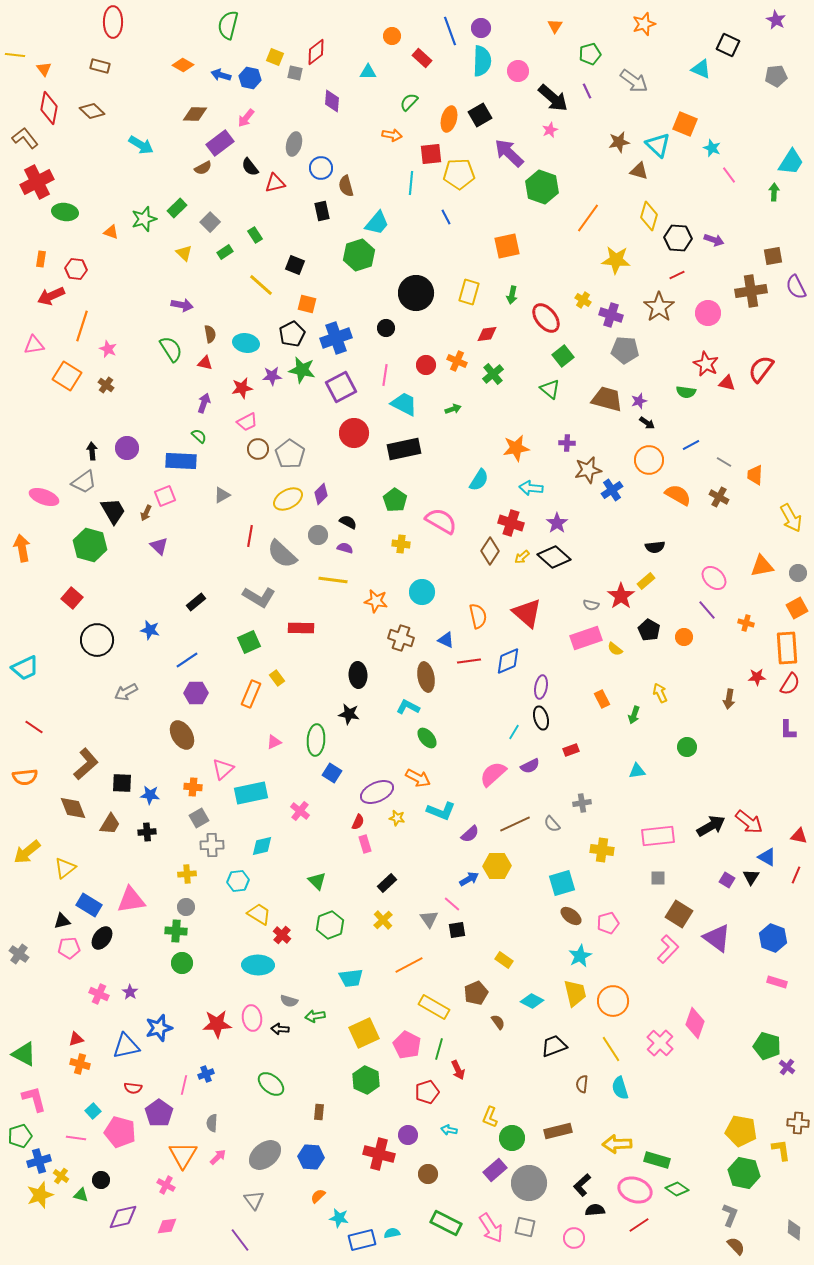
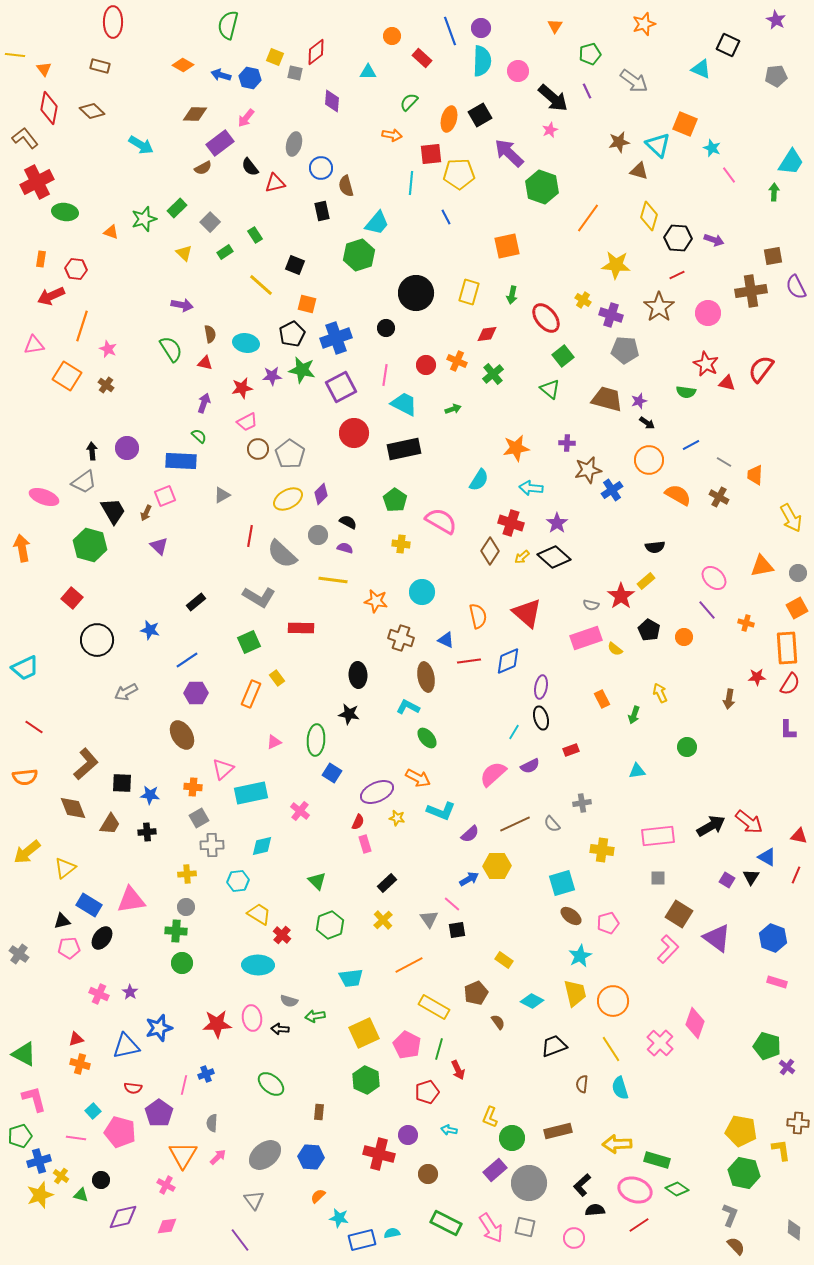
yellow star at (616, 260): moved 5 px down
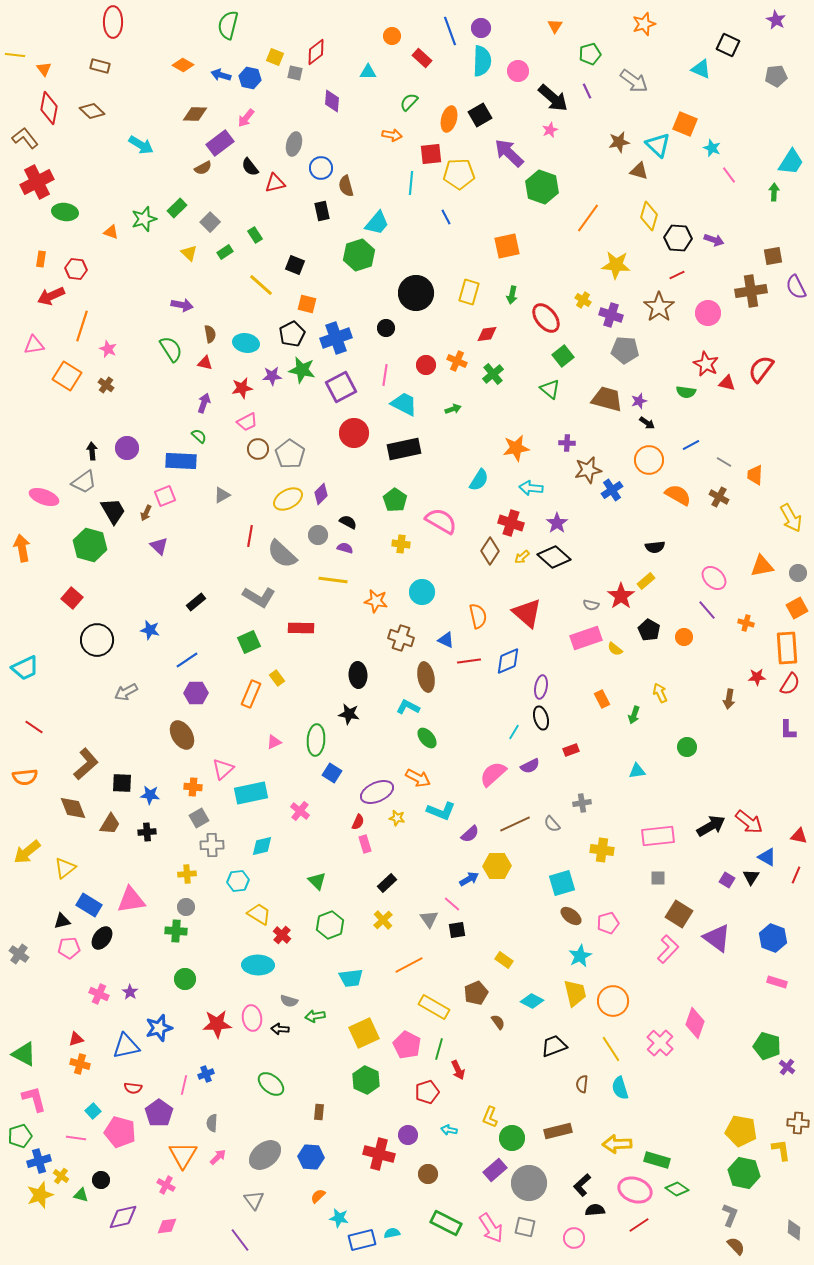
yellow triangle at (184, 253): moved 5 px right
green circle at (182, 963): moved 3 px right, 16 px down
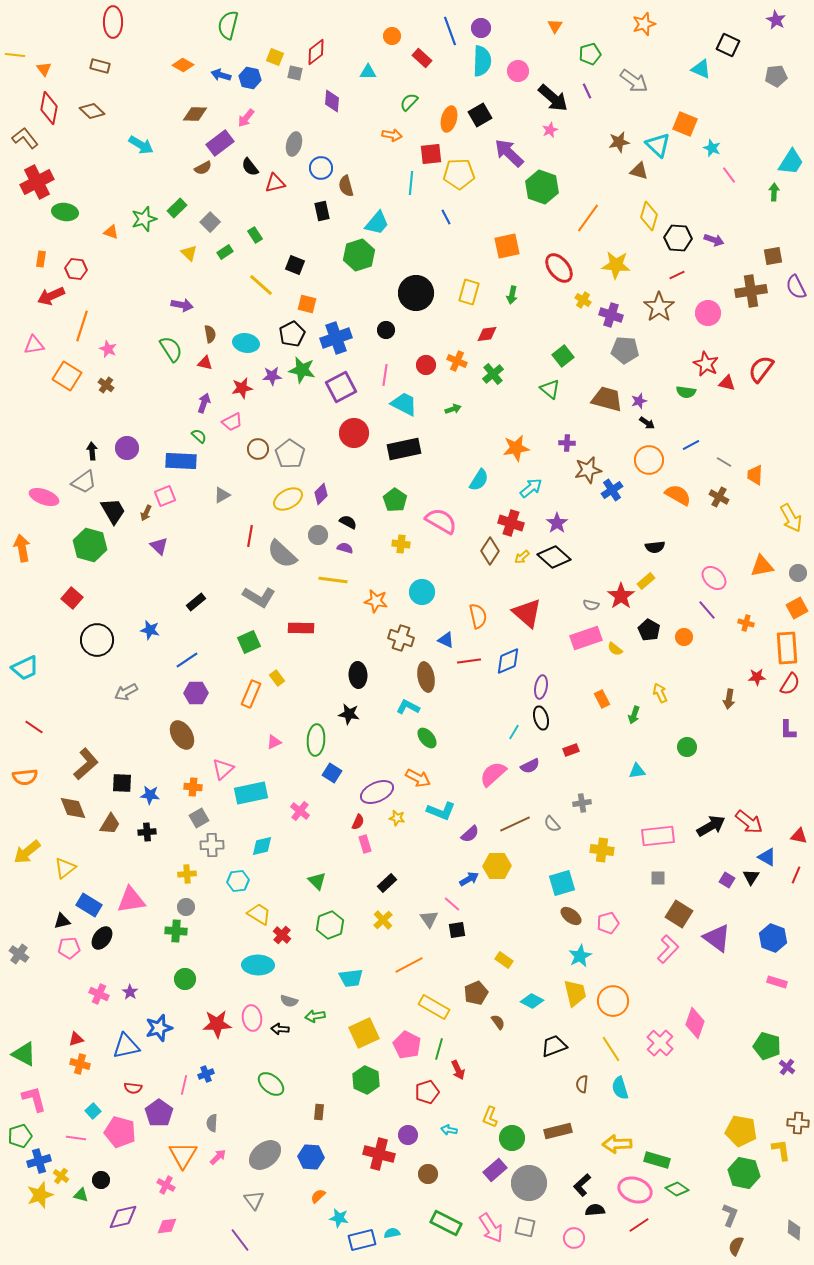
red ellipse at (546, 318): moved 13 px right, 50 px up
black circle at (386, 328): moved 2 px down
pink trapezoid at (247, 422): moved 15 px left
cyan arrow at (531, 488): rotated 135 degrees clockwise
brown semicircle at (736, 1246): rotated 114 degrees counterclockwise
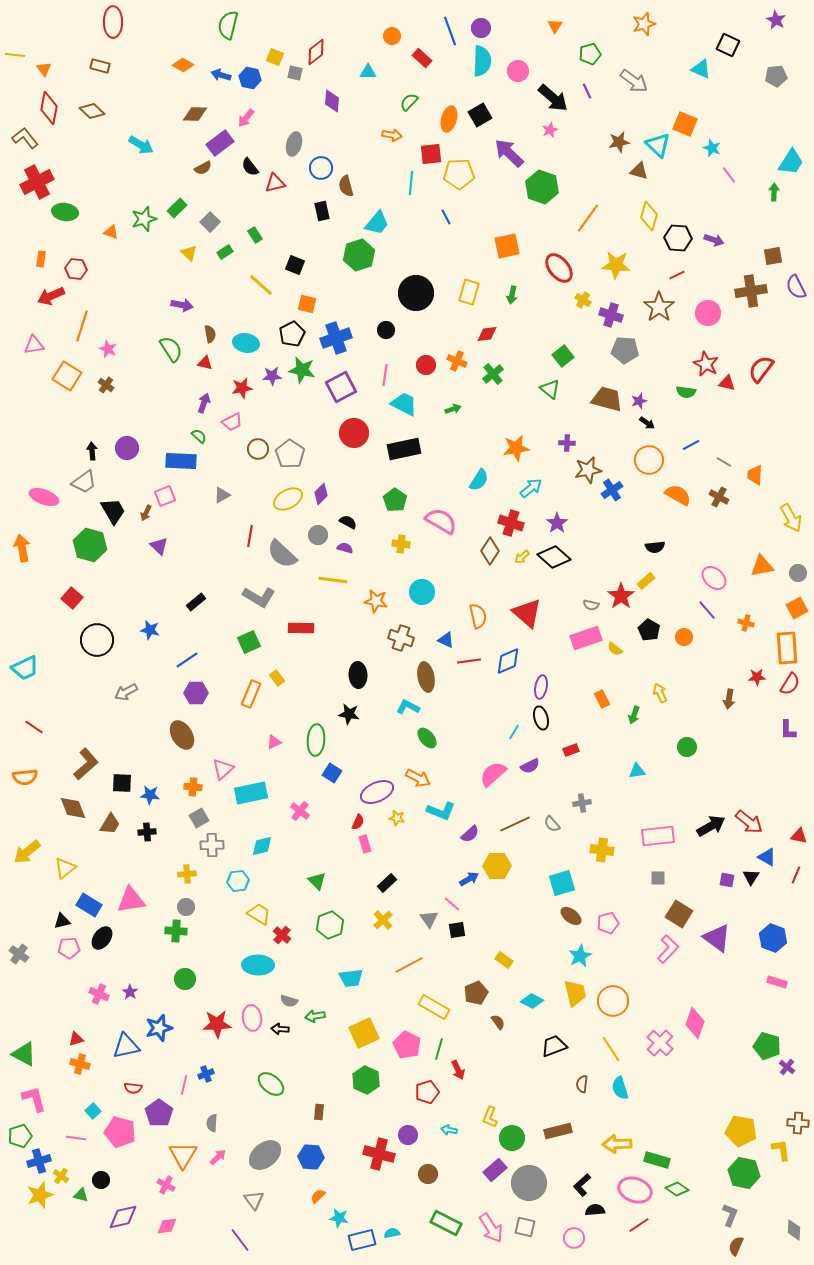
purple square at (727, 880): rotated 21 degrees counterclockwise
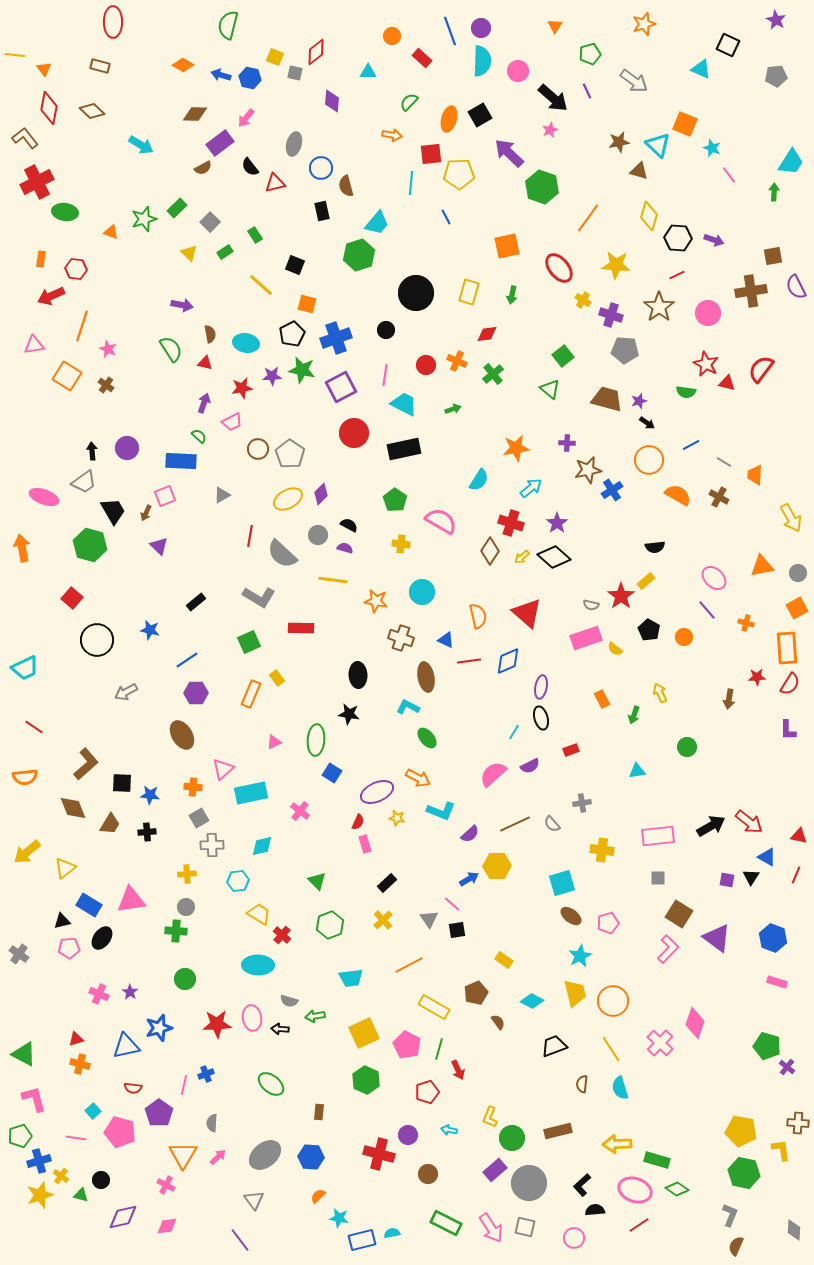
black semicircle at (348, 522): moved 1 px right, 3 px down
